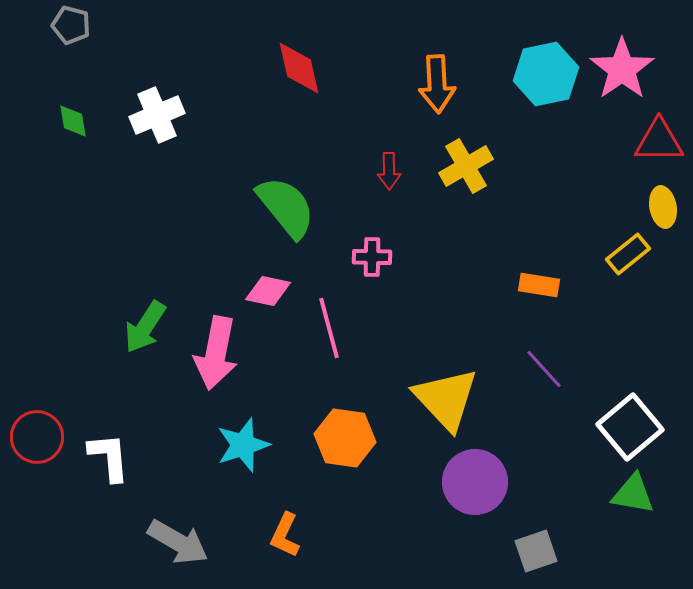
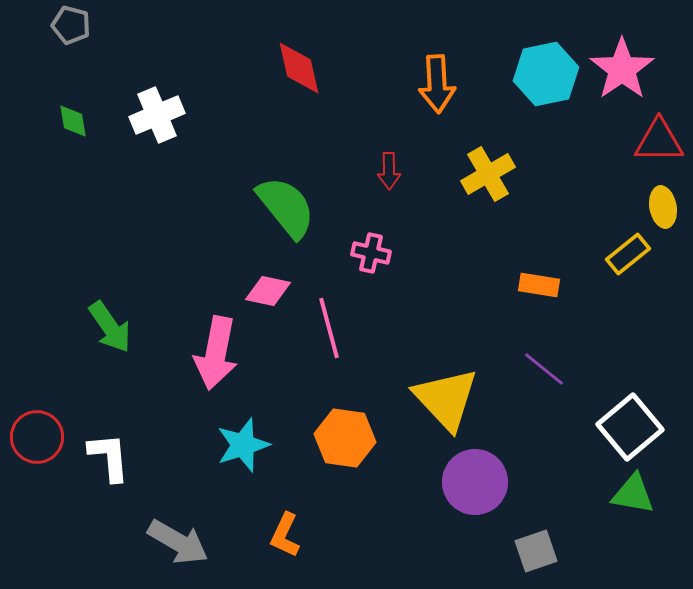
yellow cross: moved 22 px right, 8 px down
pink cross: moved 1 px left, 4 px up; rotated 12 degrees clockwise
green arrow: moved 35 px left; rotated 68 degrees counterclockwise
purple line: rotated 9 degrees counterclockwise
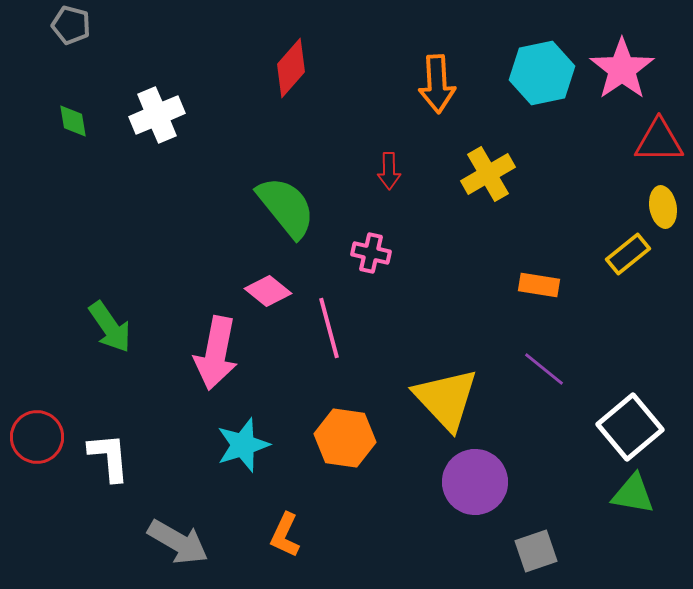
red diamond: moved 8 px left; rotated 54 degrees clockwise
cyan hexagon: moved 4 px left, 1 px up
pink diamond: rotated 27 degrees clockwise
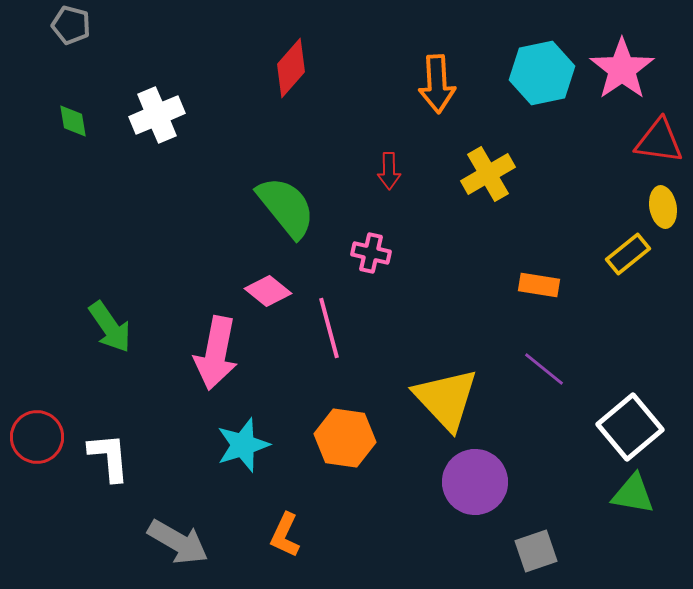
red triangle: rotated 8 degrees clockwise
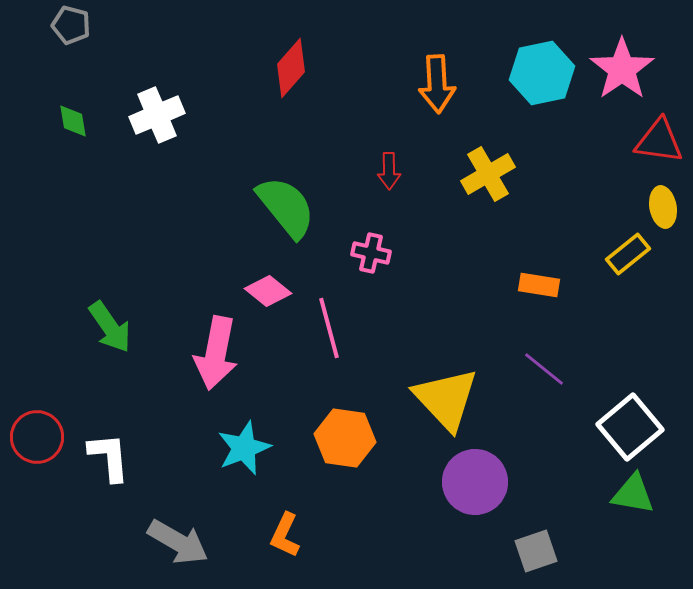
cyan star: moved 1 px right, 3 px down; rotated 4 degrees counterclockwise
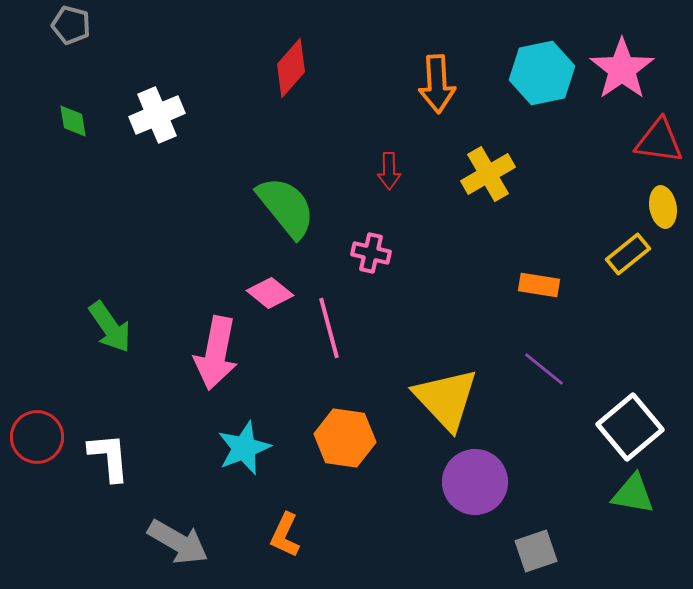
pink diamond: moved 2 px right, 2 px down
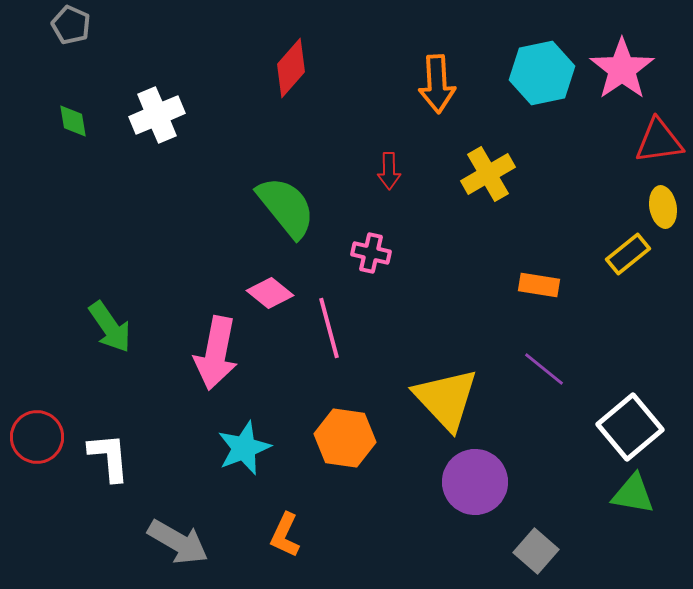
gray pentagon: rotated 9 degrees clockwise
red triangle: rotated 16 degrees counterclockwise
gray square: rotated 30 degrees counterclockwise
